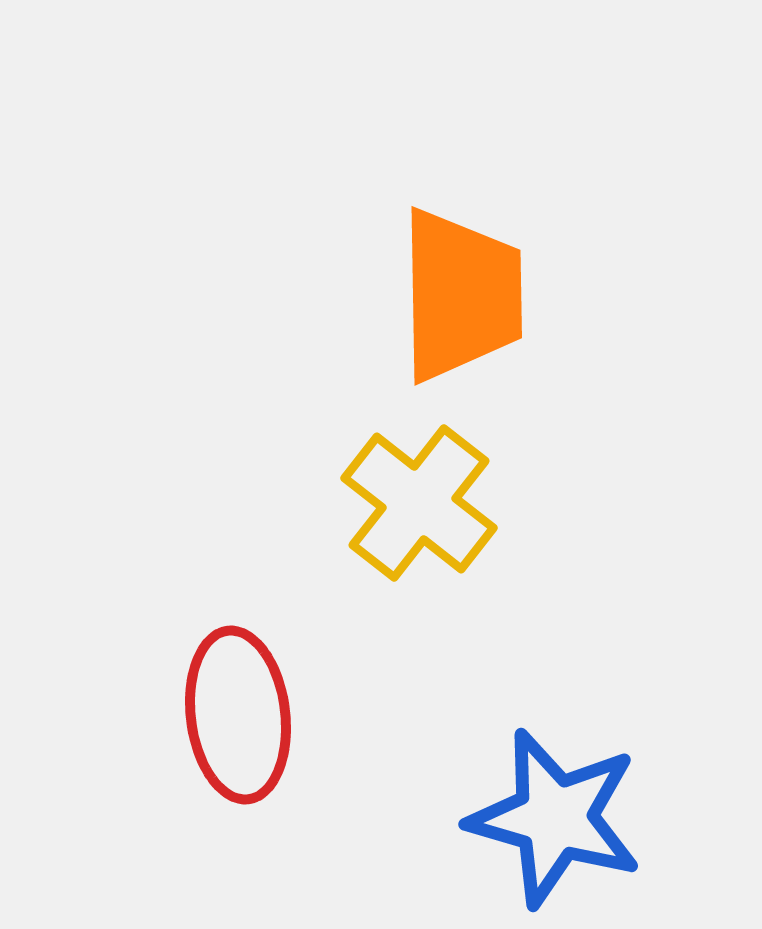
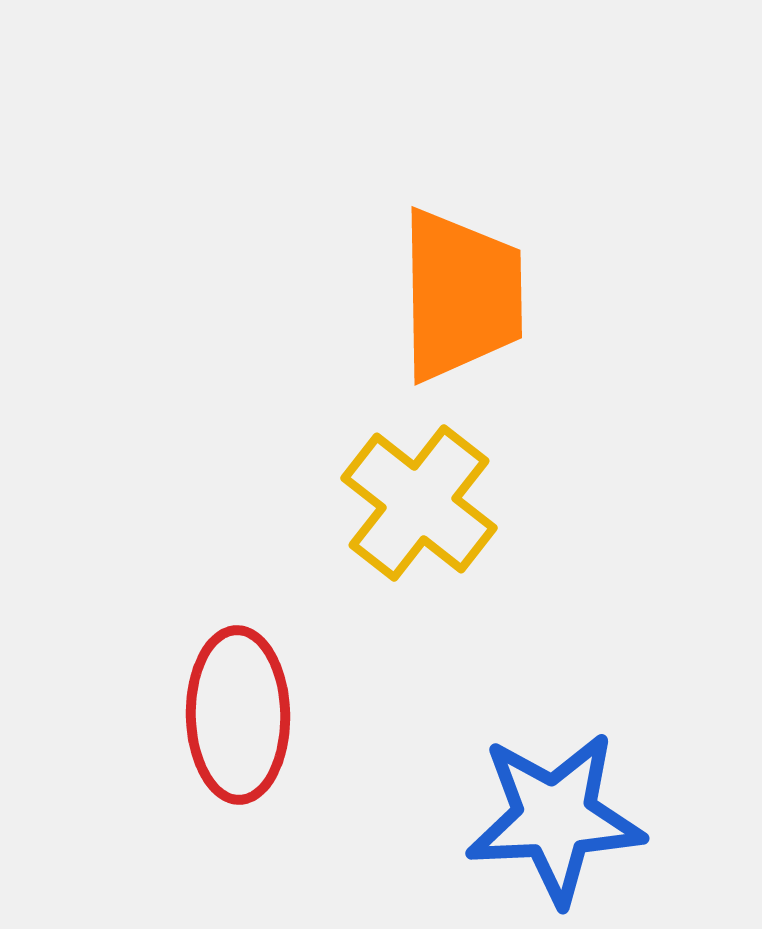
red ellipse: rotated 6 degrees clockwise
blue star: rotated 19 degrees counterclockwise
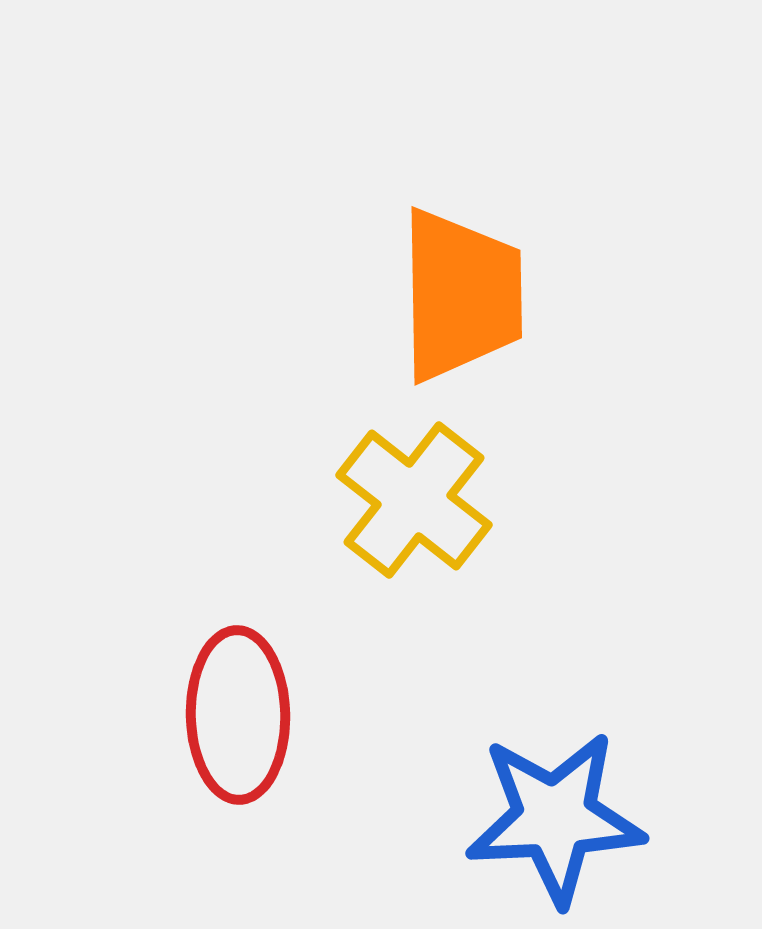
yellow cross: moved 5 px left, 3 px up
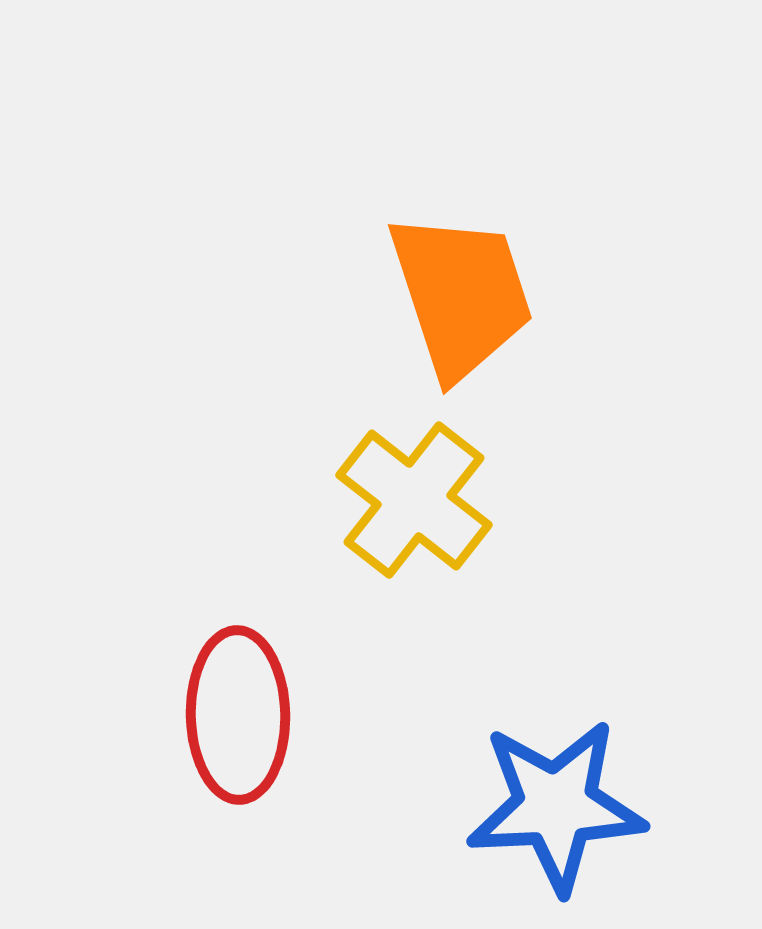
orange trapezoid: rotated 17 degrees counterclockwise
blue star: moved 1 px right, 12 px up
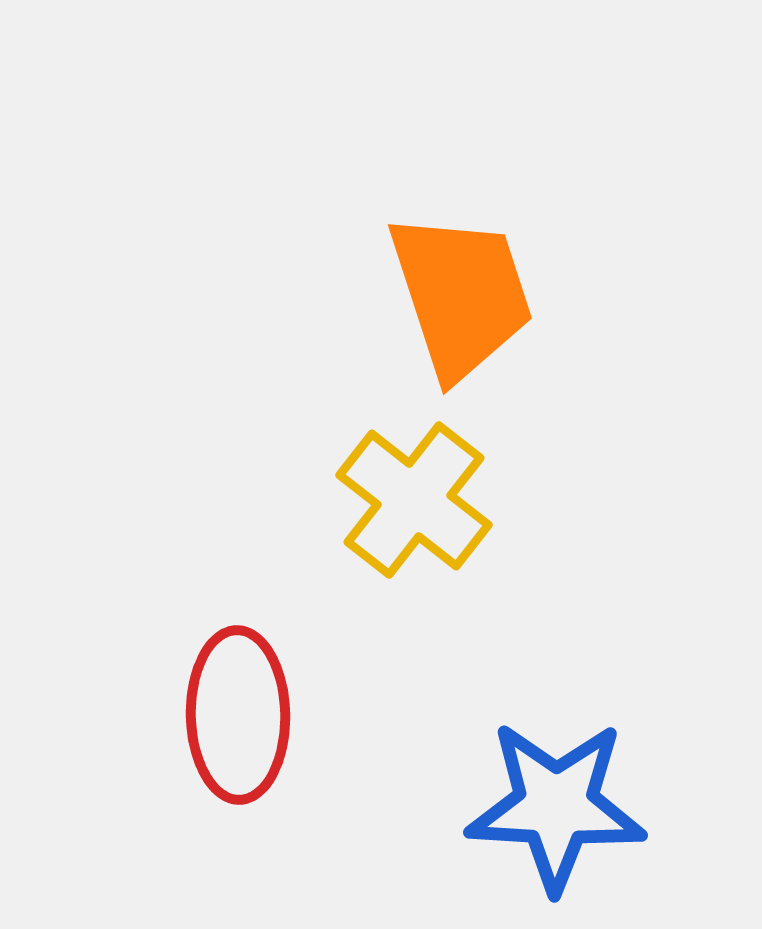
blue star: rotated 6 degrees clockwise
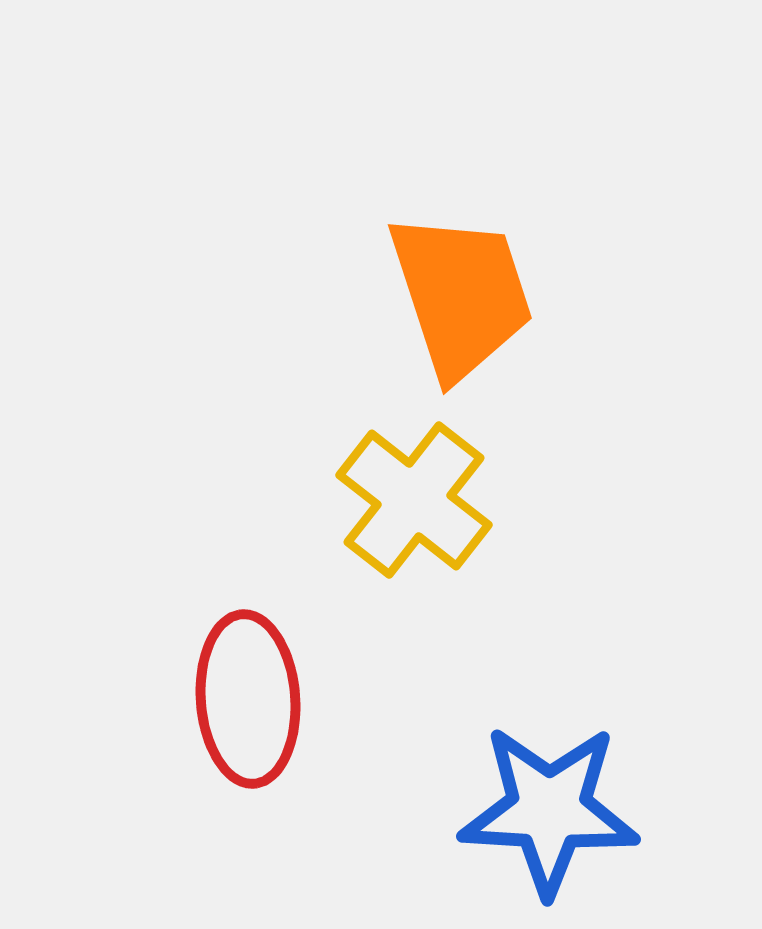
red ellipse: moved 10 px right, 16 px up; rotated 3 degrees counterclockwise
blue star: moved 7 px left, 4 px down
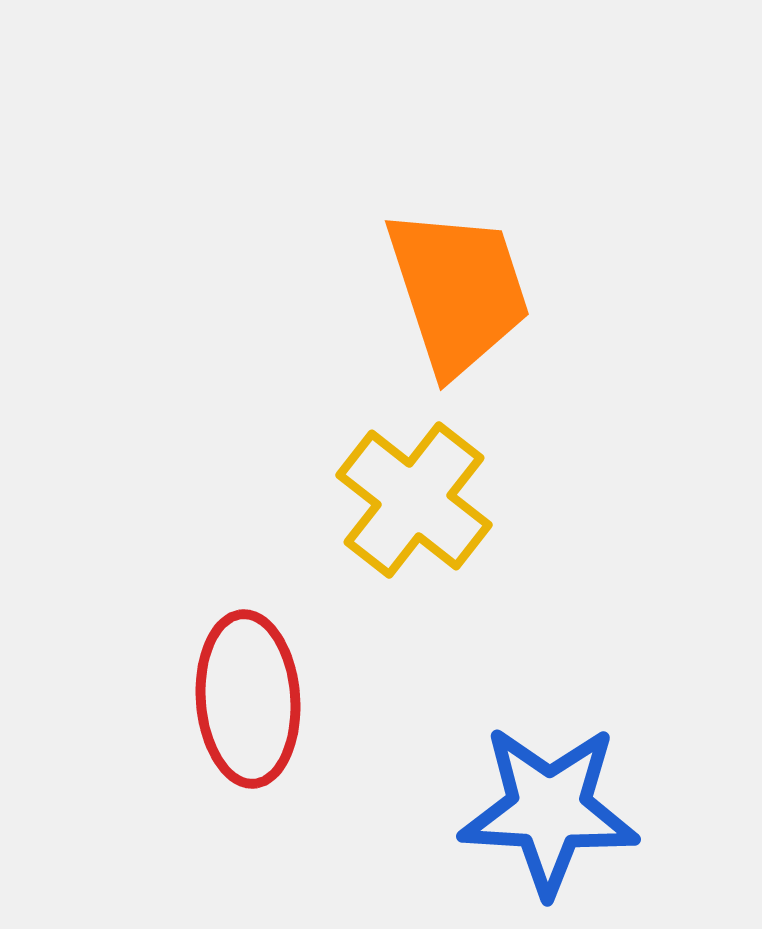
orange trapezoid: moved 3 px left, 4 px up
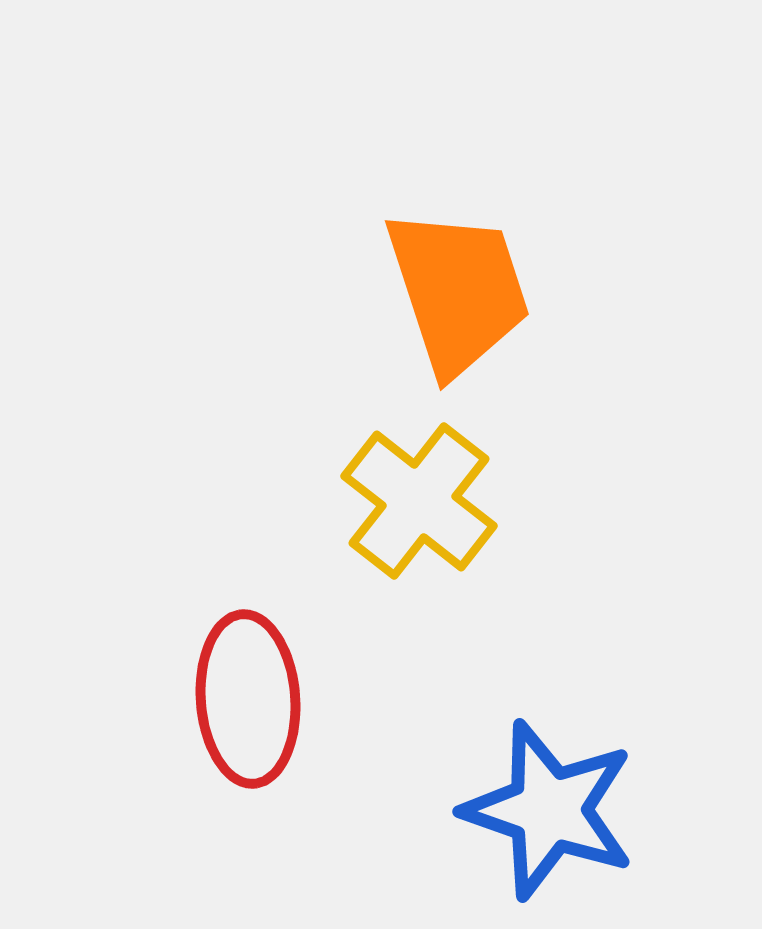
yellow cross: moved 5 px right, 1 px down
blue star: rotated 16 degrees clockwise
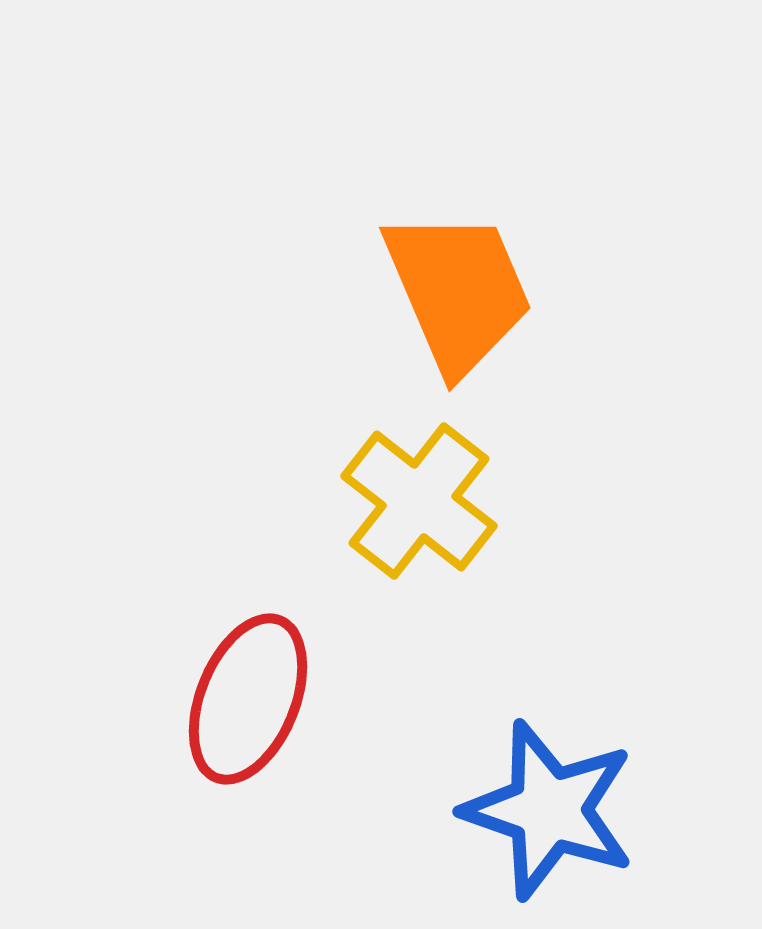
orange trapezoid: rotated 5 degrees counterclockwise
red ellipse: rotated 26 degrees clockwise
